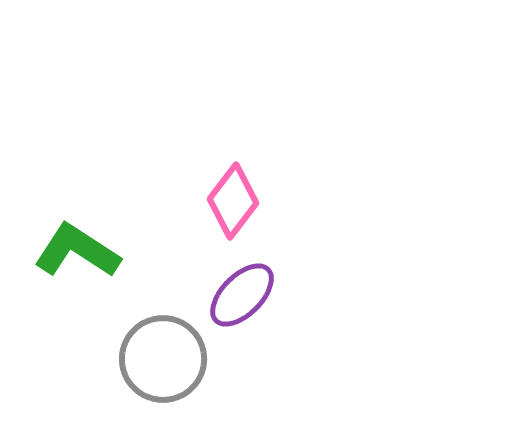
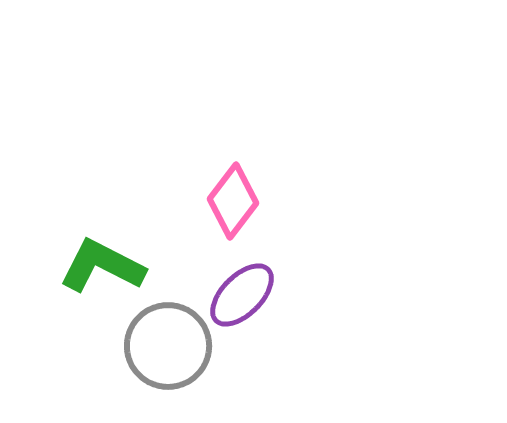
green L-shape: moved 25 px right, 15 px down; rotated 6 degrees counterclockwise
gray circle: moved 5 px right, 13 px up
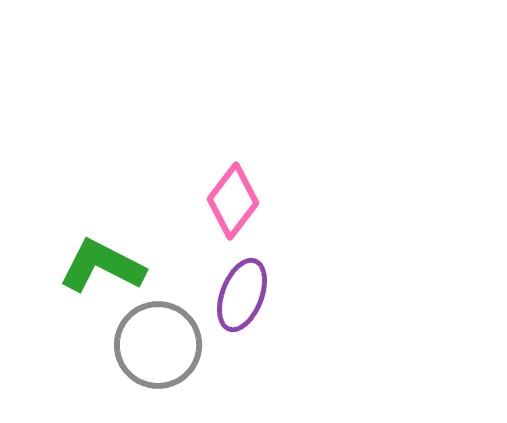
purple ellipse: rotated 24 degrees counterclockwise
gray circle: moved 10 px left, 1 px up
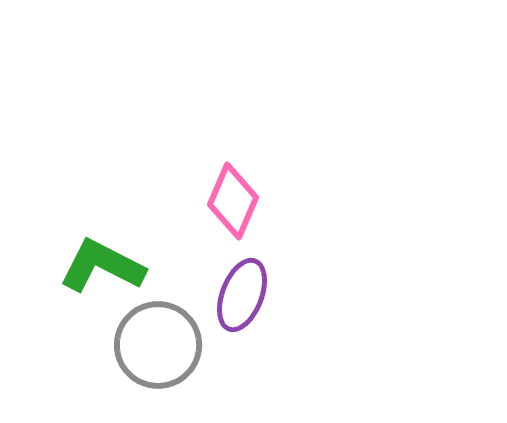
pink diamond: rotated 14 degrees counterclockwise
